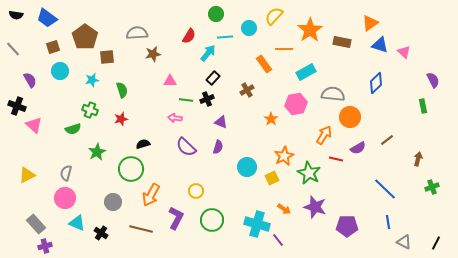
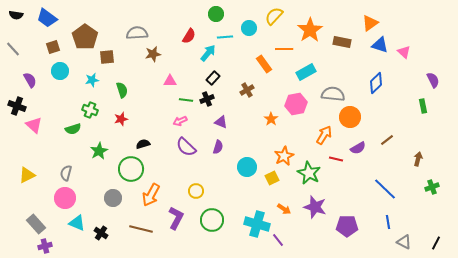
pink arrow at (175, 118): moved 5 px right, 3 px down; rotated 32 degrees counterclockwise
green star at (97, 152): moved 2 px right, 1 px up
gray circle at (113, 202): moved 4 px up
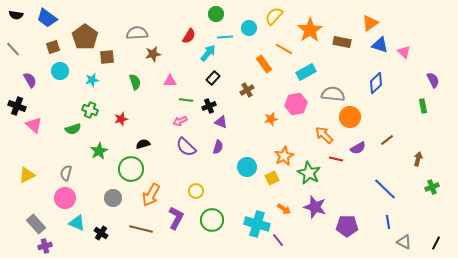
orange line at (284, 49): rotated 30 degrees clockwise
green semicircle at (122, 90): moved 13 px right, 8 px up
black cross at (207, 99): moved 2 px right, 7 px down
orange star at (271, 119): rotated 24 degrees clockwise
orange arrow at (324, 135): rotated 78 degrees counterclockwise
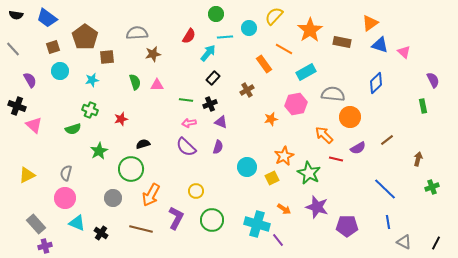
pink triangle at (170, 81): moved 13 px left, 4 px down
black cross at (209, 106): moved 1 px right, 2 px up
pink arrow at (180, 121): moved 9 px right, 2 px down; rotated 16 degrees clockwise
purple star at (315, 207): moved 2 px right
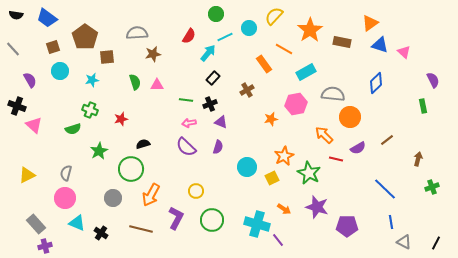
cyan line at (225, 37): rotated 21 degrees counterclockwise
blue line at (388, 222): moved 3 px right
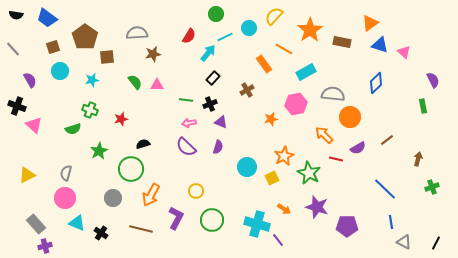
green semicircle at (135, 82): rotated 21 degrees counterclockwise
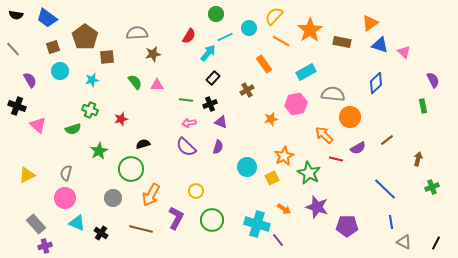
orange line at (284, 49): moved 3 px left, 8 px up
pink triangle at (34, 125): moved 4 px right
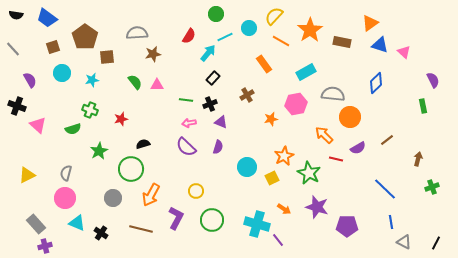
cyan circle at (60, 71): moved 2 px right, 2 px down
brown cross at (247, 90): moved 5 px down
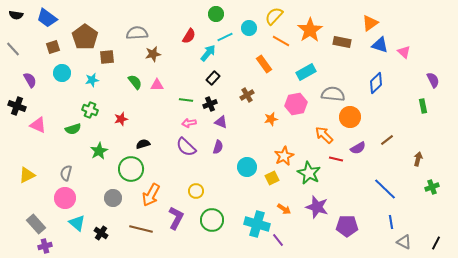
pink triangle at (38, 125): rotated 18 degrees counterclockwise
cyan triangle at (77, 223): rotated 18 degrees clockwise
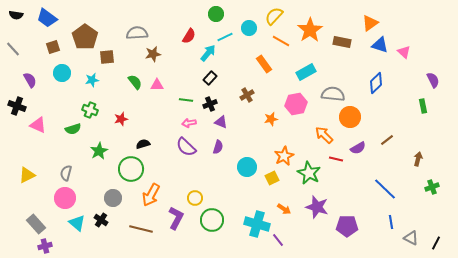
black rectangle at (213, 78): moved 3 px left
yellow circle at (196, 191): moved 1 px left, 7 px down
black cross at (101, 233): moved 13 px up
gray triangle at (404, 242): moved 7 px right, 4 px up
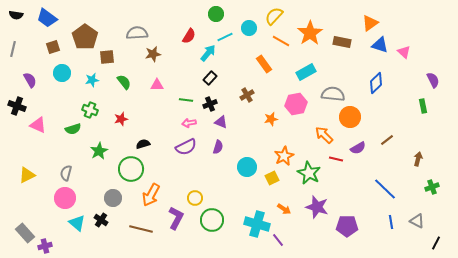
orange star at (310, 30): moved 3 px down
gray line at (13, 49): rotated 56 degrees clockwise
green semicircle at (135, 82): moved 11 px left
purple semicircle at (186, 147): rotated 70 degrees counterclockwise
gray rectangle at (36, 224): moved 11 px left, 9 px down
gray triangle at (411, 238): moved 6 px right, 17 px up
